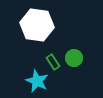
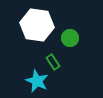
green circle: moved 4 px left, 20 px up
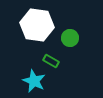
green rectangle: moved 2 px left, 1 px up; rotated 28 degrees counterclockwise
cyan star: moved 3 px left
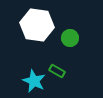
green rectangle: moved 6 px right, 10 px down
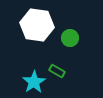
cyan star: moved 1 px down; rotated 15 degrees clockwise
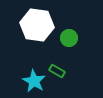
green circle: moved 1 px left
cyan star: moved 1 px up; rotated 10 degrees counterclockwise
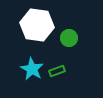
green rectangle: rotated 49 degrees counterclockwise
cyan star: moved 2 px left, 12 px up
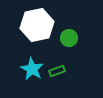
white hexagon: rotated 20 degrees counterclockwise
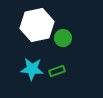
green circle: moved 6 px left
cyan star: rotated 25 degrees counterclockwise
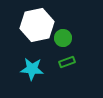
green rectangle: moved 10 px right, 9 px up
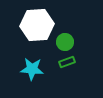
white hexagon: rotated 8 degrees clockwise
green circle: moved 2 px right, 4 px down
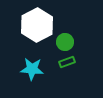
white hexagon: rotated 24 degrees counterclockwise
